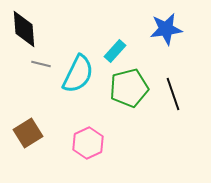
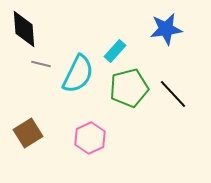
black line: rotated 24 degrees counterclockwise
pink hexagon: moved 2 px right, 5 px up
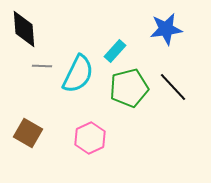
gray line: moved 1 px right, 2 px down; rotated 12 degrees counterclockwise
black line: moved 7 px up
brown square: rotated 28 degrees counterclockwise
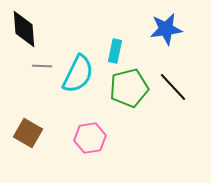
cyan rectangle: rotated 30 degrees counterclockwise
pink hexagon: rotated 16 degrees clockwise
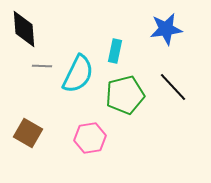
green pentagon: moved 4 px left, 7 px down
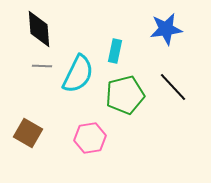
black diamond: moved 15 px right
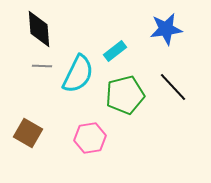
cyan rectangle: rotated 40 degrees clockwise
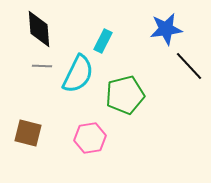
cyan rectangle: moved 12 px left, 10 px up; rotated 25 degrees counterclockwise
black line: moved 16 px right, 21 px up
brown square: rotated 16 degrees counterclockwise
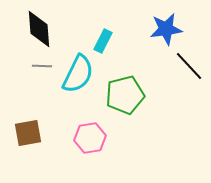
brown square: rotated 24 degrees counterclockwise
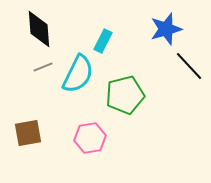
blue star: rotated 8 degrees counterclockwise
gray line: moved 1 px right, 1 px down; rotated 24 degrees counterclockwise
